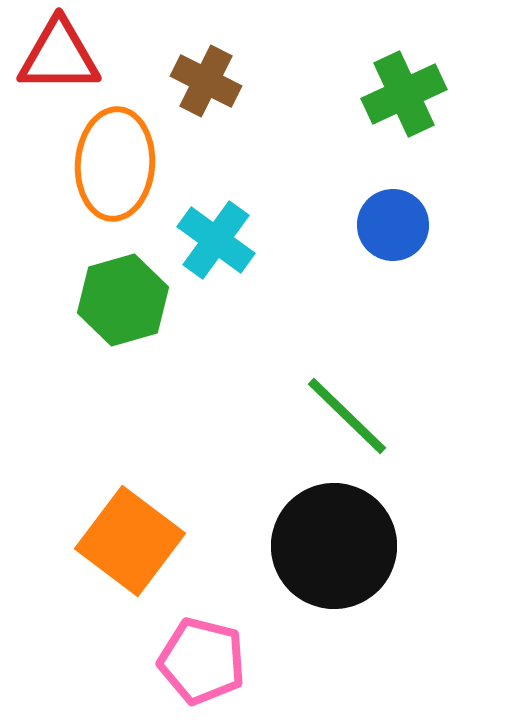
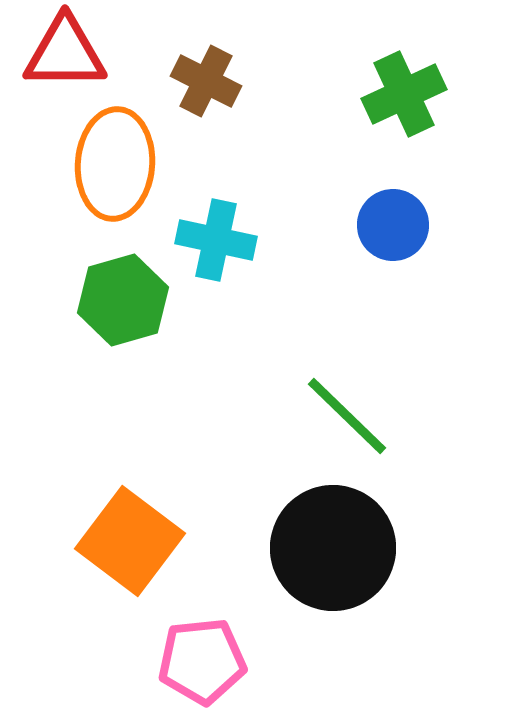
red triangle: moved 6 px right, 3 px up
cyan cross: rotated 24 degrees counterclockwise
black circle: moved 1 px left, 2 px down
pink pentagon: rotated 20 degrees counterclockwise
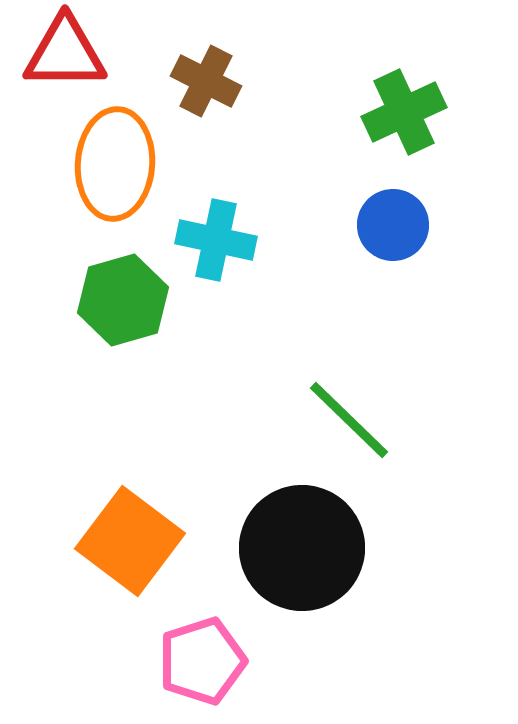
green cross: moved 18 px down
green line: moved 2 px right, 4 px down
black circle: moved 31 px left
pink pentagon: rotated 12 degrees counterclockwise
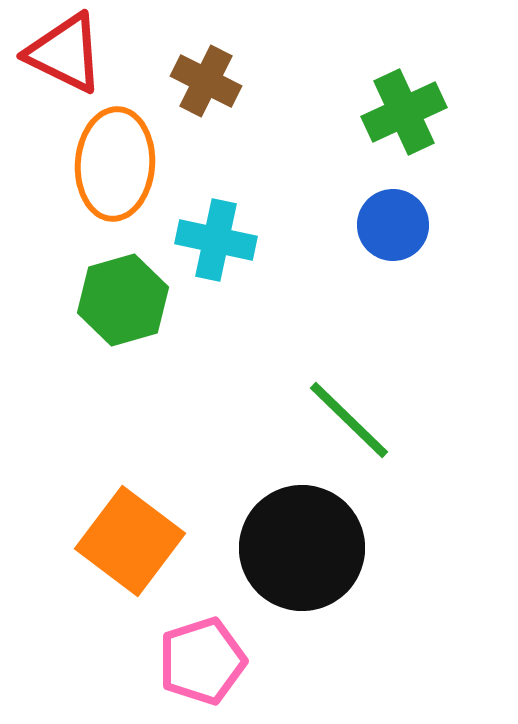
red triangle: rotated 26 degrees clockwise
